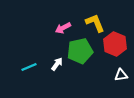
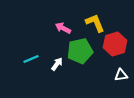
pink arrow: rotated 56 degrees clockwise
red hexagon: rotated 20 degrees clockwise
cyan line: moved 2 px right, 8 px up
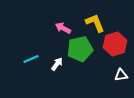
green pentagon: moved 2 px up
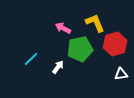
cyan line: rotated 21 degrees counterclockwise
white arrow: moved 1 px right, 3 px down
white triangle: moved 1 px up
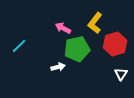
yellow L-shape: rotated 120 degrees counterclockwise
green pentagon: moved 3 px left
cyan line: moved 12 px left, 13 px up
white arrow: rotated 40 degrees clockwise
white triangle: rotated 48 degrees counterclockwise
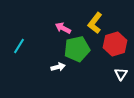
cyan line: rotated 14 degrees counterclockwise
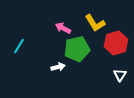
yellow L-shape: rotated 70 degrees counterclockwise
red hexagon: moved 1 px right, 1 px up
white triangle: moved 1 px left, 1 px down
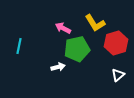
cyan line: rotated 21 degrees counterclockwise
white triangle: moved 2 px left; rotated 16 degrees clockwise
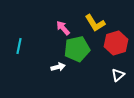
pink arrow: rotated 21 degrees clockwise
